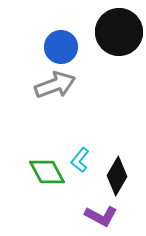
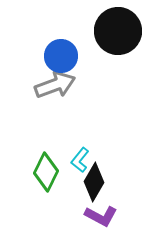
black circle: moved 1 px left, 1 px up
blue circle: moved 9 px down
green diamond: moved 1 px left; rotated 54 degrees clockwise
black diamond: moved 23 px left, 6 px down
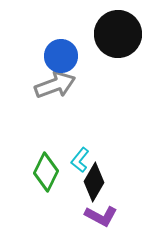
black circle: moved 3 px down
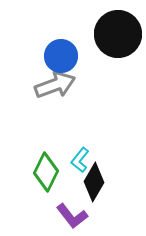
purple L-shape: moved 29 px left; rotated 24 degrees clockwise
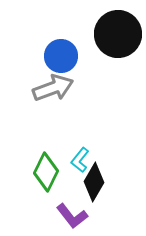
gray arrow: moved 2 px left, 3 px down
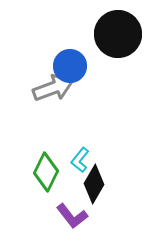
blue circle: moved 9 px right, 10 px down
black diamond: moved 2 px down
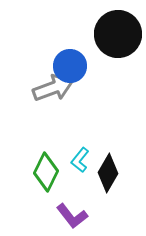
black diamond: moved 14 px right, 11 px up
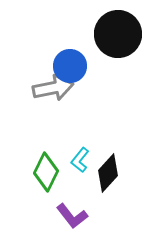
gray arrow: rotated 9 degrees clockwise
black diamond: rotated 12 degrees clockwise
